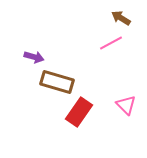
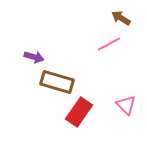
pink line: moved 2 px left, 1 px down
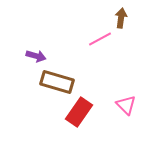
brown arrow: rotated 66 degrees clockwise
pink line: moved 9 px left, 5 px up
purple arrow: moved 2 px right, 1 px up
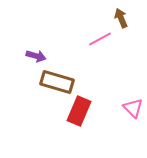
brown arrow: rotated 30 degrees counterclockwise
pink triangle: moved 7 px right, 3 px down
red rectangle: moved 1 px up; rotated 12 degrees counterclockwise
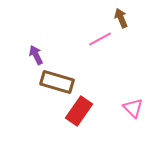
purple arrow: moved 1 px up; rotated 132 degrees counterclockwise
red rectangle: rotated 12 degrees clockwise
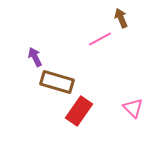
purple arrow: moved 1 px left, 2 px down
